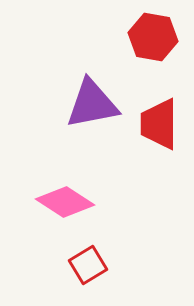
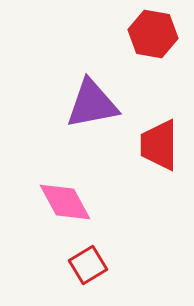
red hexagon: moved 3 px up
red trapezoid: moved 21 px down
pink diamond: rotated 28 degrees clockwise
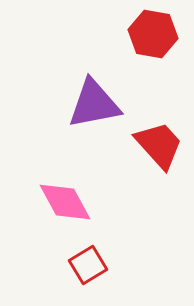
purple triangle: moved 2 px right
red trapezoid: rotated 138 degrees clockwise
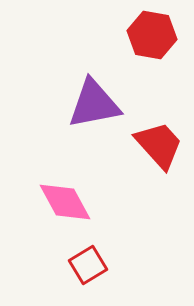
red hexagon: moved 1 px left, 1 px down
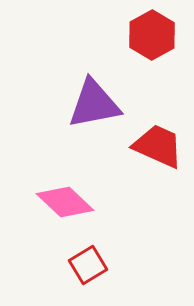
red hexagon: rotated 21 degrees clockwise
red trapezoid: moved 1 px left, 1 px down; rotated 24 degrees counterclockwise
pink diamond: rotated 18 degrees counterclockwise
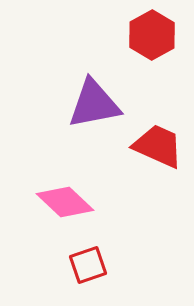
red square: rotated 12 degrees clockwise
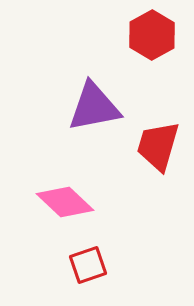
purple triangle: moved 3 px down
red trapezoid: rotated 98 degrees counterclockwise
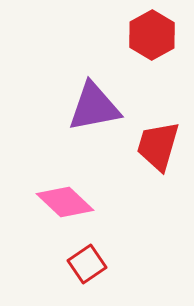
red square: moved 1 px left, 1 px up; rotated 15 degrees counterclockwise
